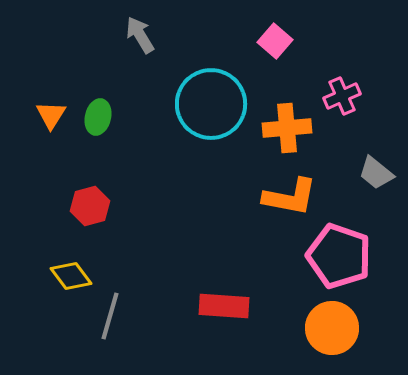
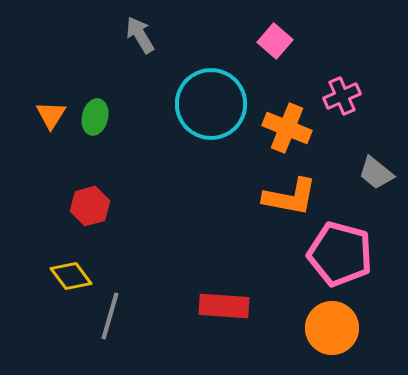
green ellipse: moved 3 px left
orange cross: rotated 27 degrees clockwise
pink pentagon: moved 1 px right, 2 px up; rotated 4 degrees counterclockwise
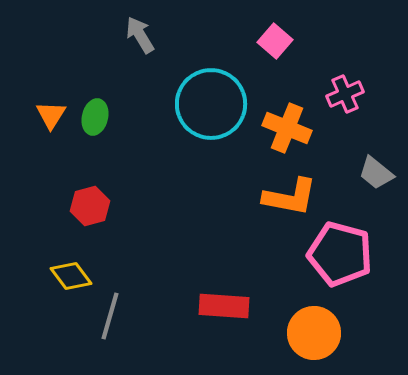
pink cross: moved 3 px right, 2 px up
orange circle: moved 18 px left, 5 px down
